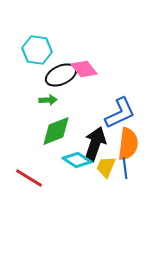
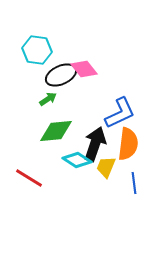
green arrow: moved 1 px up; rotated 30 degrees counterclockwise
green diamond: rotated 16 degrees clockwise
blue line: moved 9 px right, 15 px down
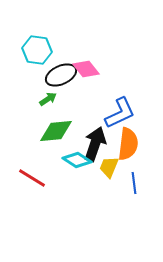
pink diamond: moved 2 px right
yellow trapezoid: moved 3 px right
red line: moved 3 px right
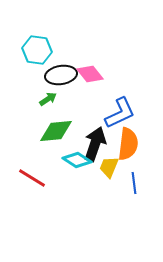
pink diamond: moved 4 px right, 5 px down
black ellipse: rotated 16 degrees clockwise
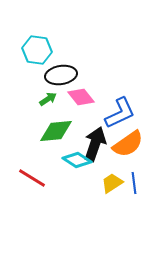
pink diamond: moved 9 px left, 23 px down
orange semicircle: rotated 48 degrees clockwise
yellow trapezoid: moved 3 px right, 16 px down; rotated 35 degrees clockwise
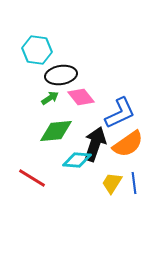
green arrow: moved 2 px right, 1 px up
cyan diamond: rotated 28 degrees counterclockwise
yellow trapezoid: rotated 25 degrees counterclockwise
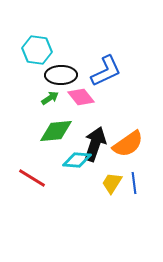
black ellipse: rotated 8 degrees clockwise
blue L-shape: moved 14 px left, 42 px up
